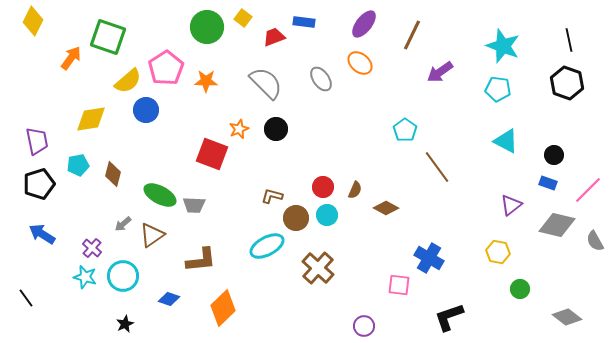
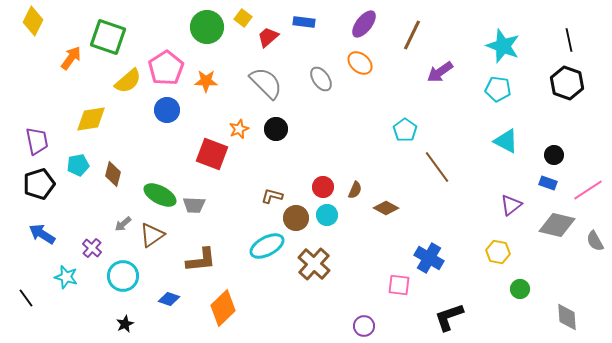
red trapezoid at (274, 37): moved 6 px left; rotated 20 degrees counterclockwise
blue circle at (146, 110): moved 21 px right
pink line at (588, 190): rotated 12 degrees clockwise
brown cross at (318, 268): moved 4 px left, 4 px up
cyan star at (85, 277): moved 19 px left
gray diamond at (567, 317): rotated 48 degrees clockwise
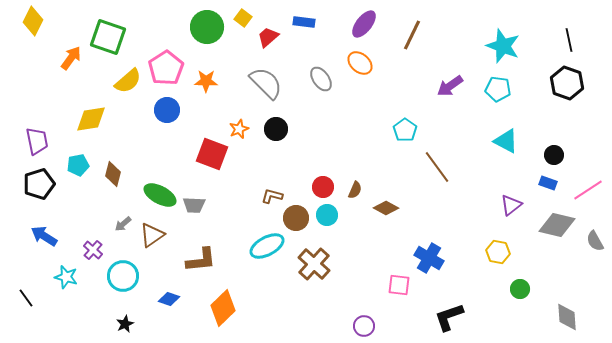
purple arrow at (440, 72): moved 10 px right, 14 px down
blue arrow at (42, 234): moved 2 px right, 2 px down
purple cross at (92, 248): moved 1 px right, 2 px down
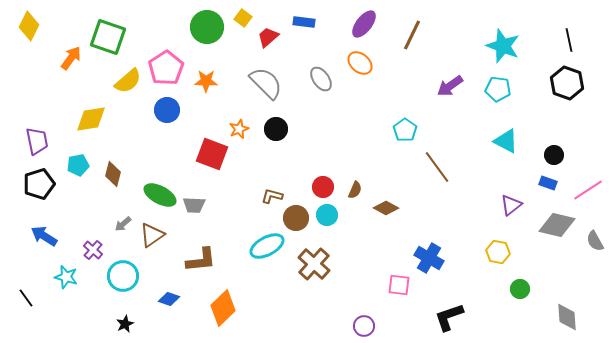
yellow diamond at (33, 21): moved 4 px left, 5 px down
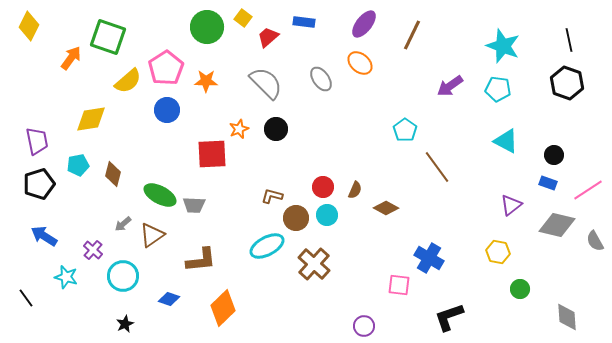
red square at (212, 154): rotated 24 degrees counterclockwise
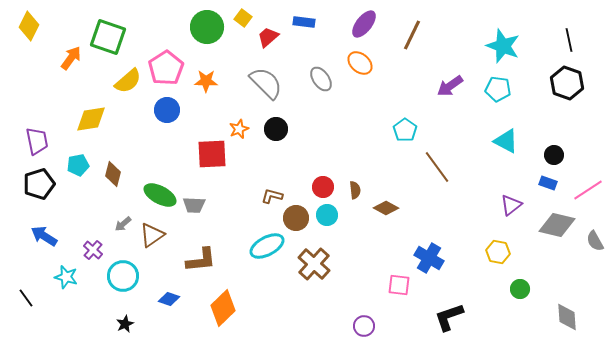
brown semicircle at (355, 190): rotated 30 degrees counterclockwise
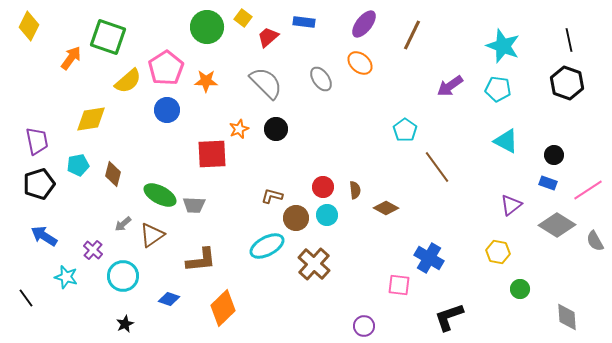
gray diamond at (557, 225): rotated 18 degrees clockwise
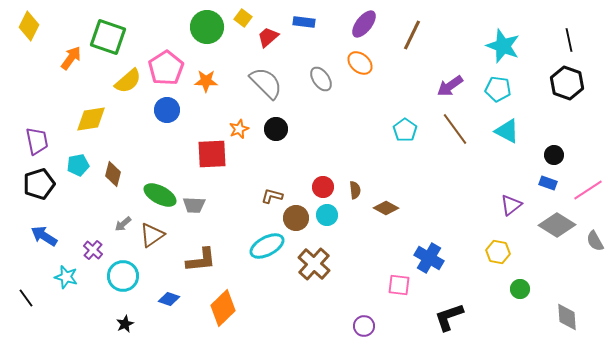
cyan triangle at (506, 141): moved 1 px right, 10 px up
brown line at (437, 167): moved 18 px right, 38 px up
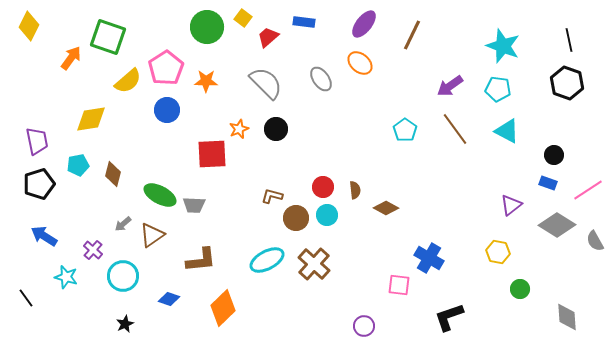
cyan ellipse at (267, 246): moved 14 px down
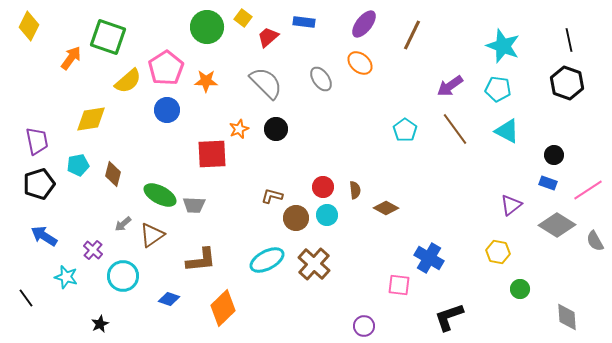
black star at (125, 324): moved 25 px left
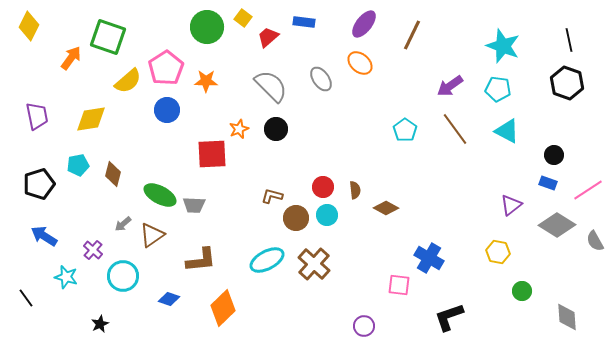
gray semicircle at (266, 83): moved 5 px right, 3 px down
purple trapezoid at (37, 141): moved 25 px up
green circle at (520, 289): moved 2 px right, 2 px down
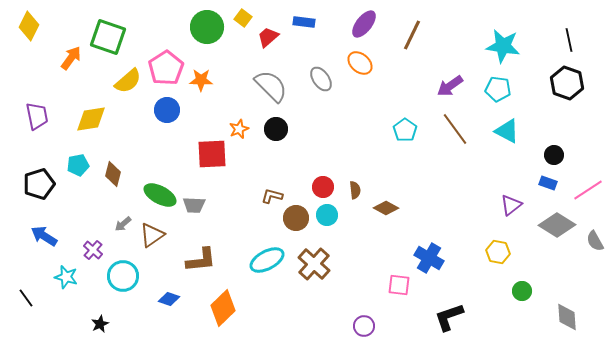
cyan star at (503, 46): rotated 12 degrees counterclockwise
orange star at (206, 81): moved 5 px left, 1 px up
